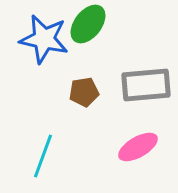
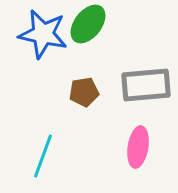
blue star: moved 1 px left, 5 px up
pink ellipse: rotated 51 degrees counterclockwise
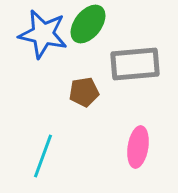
gray rectangle: moved 11 px left, 21 px up
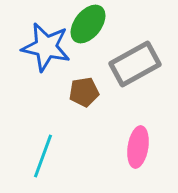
blue star: moved 3 px right, 13 px down
gray rectangle: rotated 24 degrees counterclockwise
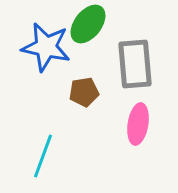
gray rectangle: rotated 66 degrees counterclockwise
pink ellipse: moved 23 px up
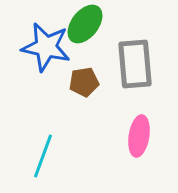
green ellipse: moved 3 px left
brown pentagon: moved 10 px up
pink ellipse: moved 1 px right, 12 px down
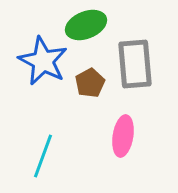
green ellipse: moved 1 px right, 1 px down; rotated 30 degrees clockwise
blue star: moved 3 px left, 14 px down; rotated 15 degrees clockwise
brown pentagon: moved 6 px right, 1 px down; rotated 20 degrees counterclockwise
pink ellipse: moved 16 px left
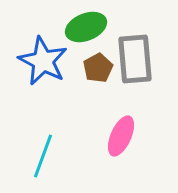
green ellipse: moved 2 px down
gray rectangle: moved 5 px up
brown pentagon: moved 8 px right, 15 px up
pink ellipse: moved 2 px left; rotated 15 degrees clockwise
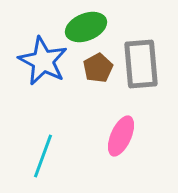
gray rectangle: moved 6 px right, 5 px down
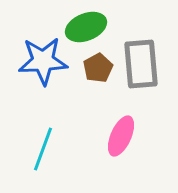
blue star: rotated 30 degrees counterclockwise
cyan line: moved 7 px up
